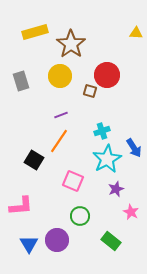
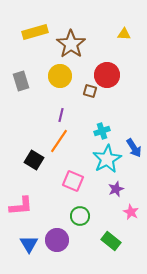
yellow triangle: moved 12 px left, 1 px down
purple line: rotated 56 degrees counterclockwise
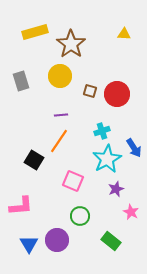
red circle: moved 10 px right, 19 px down
purple line: rotated 72 degrees clockwise
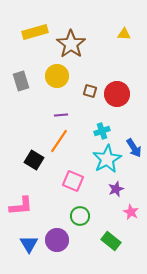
yellow circle: moved 3 px left
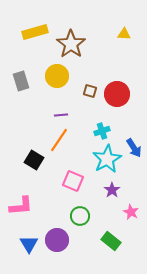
orange line: moved 1 px up
purple star: moved 4 px left, 1 px down; rotated 14 degrees counterclockwise
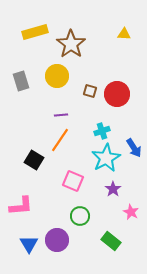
orange line: moved 1 px right
cyan star: moved 1 px left, 1 px up
purple star: moved 1 px right, 1 px up
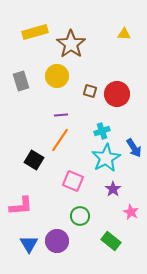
purple circle: moved 1 px down
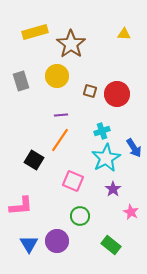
green rectangle: moved 4 px down
